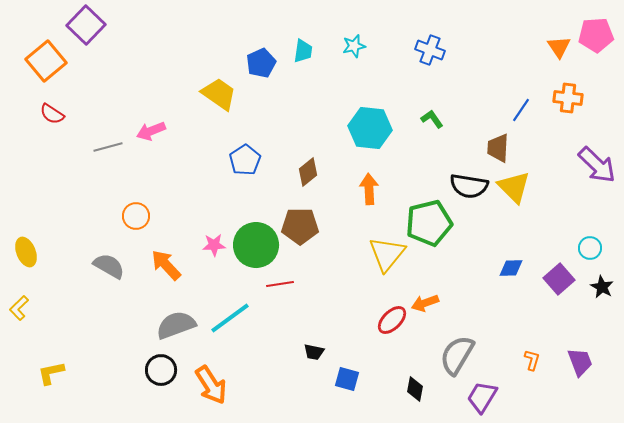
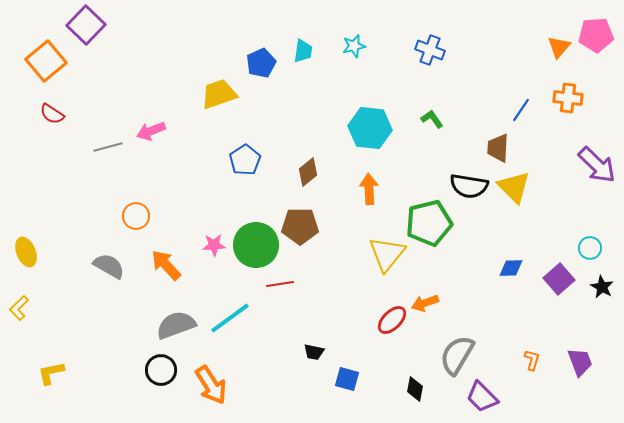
orange triangle at (559, 47): rotated 15 degrees clockwise
yellow trapezoid at (219, 94): rotated 54 degrees counterclockwise
purple trapezoid at (482, 397): rotated 76 degrees counterclockwise
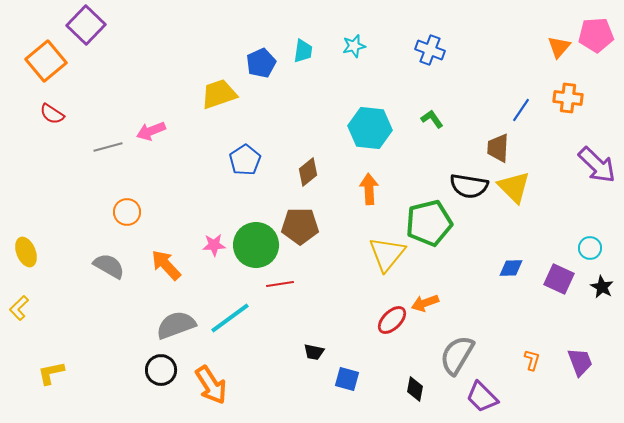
orange circle at (136, 216): moved 9 px left, 4 px up
purple square at (559, 279): rotated 24 degrees counterclockwise
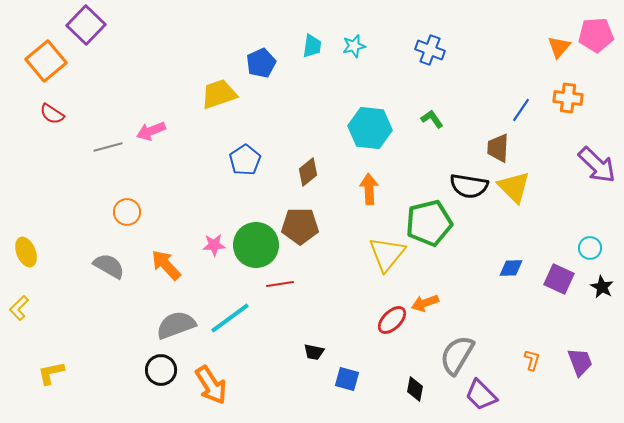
cyan trapezoid at (303, 51): moved 9 px right, 5 px up
purple trapezoid at (482, 397): moved 1 px left, 2 px up
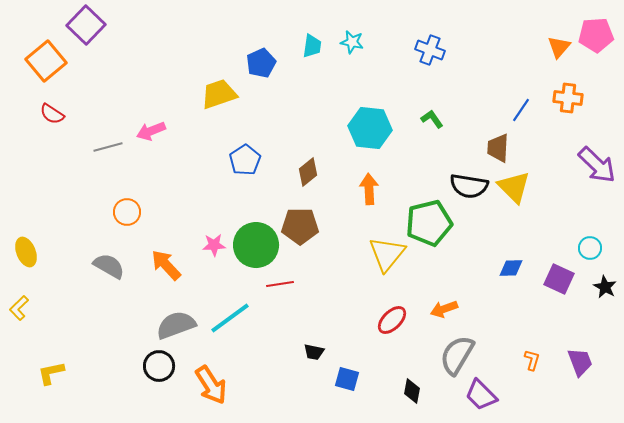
cyan star at (354, 46): moved 2 px left, 4 px up; rotated 25 degrees clockwise
black star at (602, 287): moved 3 px right
orange arrow at (425, 303): moved 19 px right, 6 px down
black circle at (161, 370): moved 2 px left, 4 px up
black diamond at (415, 389): moved 3 px left, 2 px down
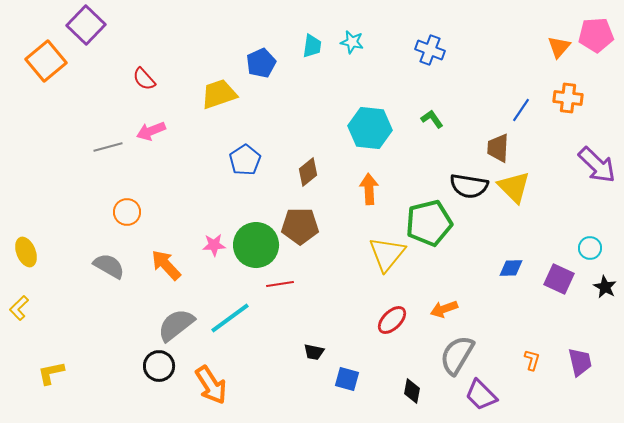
red semicircle at (52, 114): moved 92 px right, 35 px up; rotated 15 degrees clockwise
gray semicircle at (176, 325): rotated 18 degrees counterclockwise
purple trapezoid at (580, 362): rotated 8 degrees clockwise
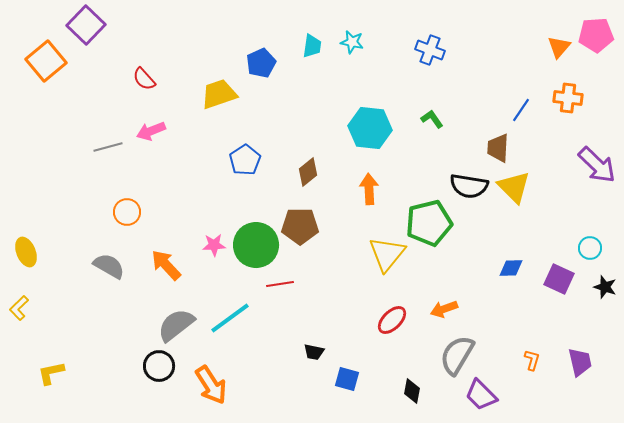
black star at (605, 287): rotated 10 degrees counterclockwise
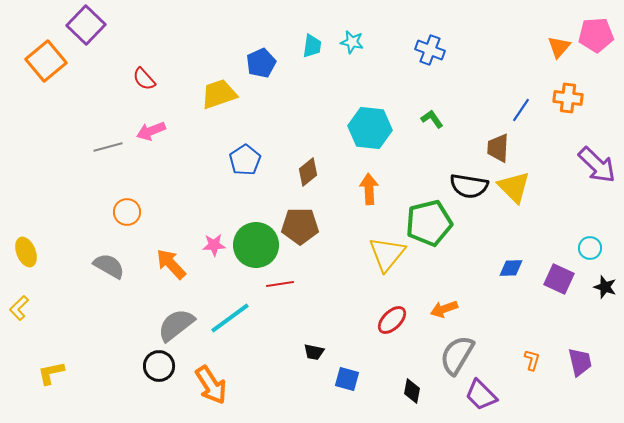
orange arrow at (166, 265): moved 5 px right, 1 px up
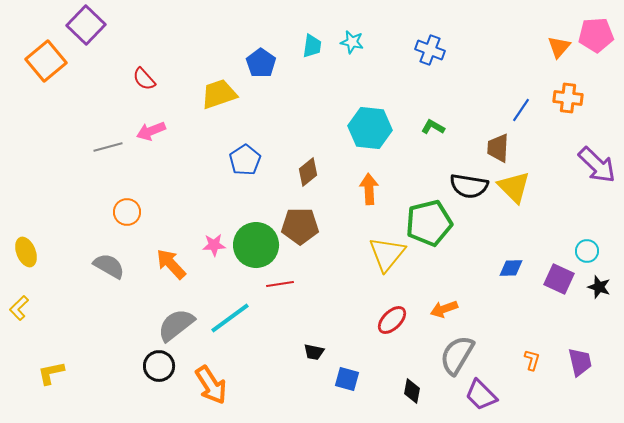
blue pentagon at (261, 63): rotated 12 degrees counterclockwise
green L-shape at (432, 119): moved 1 px right, 8 px down; rotated 25 degrees counterclockwise
cyan circle at (590, 248): moved 3 px left, 3 px down
black star at (605, 287): moved 6 px left
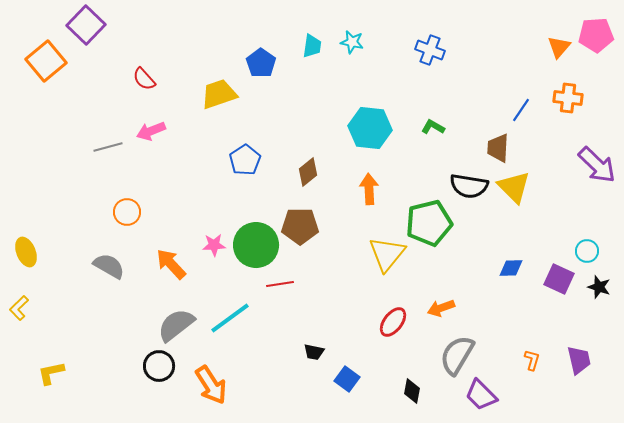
orange arrow at (444, 309): moved 3 px left, 1 px up
red ellipse at (392, 320): moved 1 px right, 2 px down; rotated 8 degrees counterclockwise
purple trapezoid at (580, 362): moved 1 px left, 2 px up
blue square at (347, 379): rotated 20 degrees clockwise
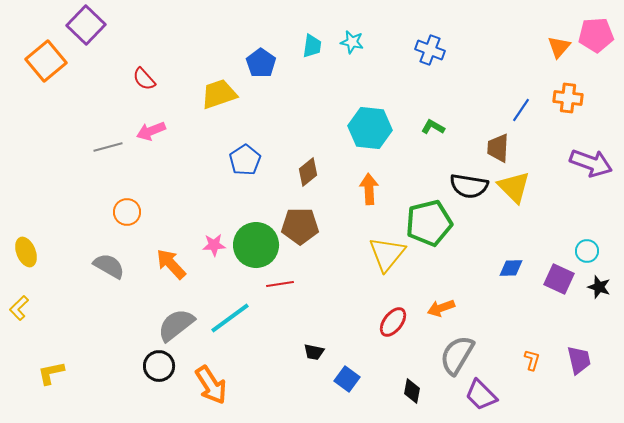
purple arrow at (597, 165): moved 6 px left, 2 px up; rotated 24 degrees counterclockwise
